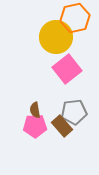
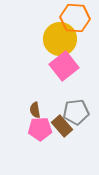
orange hexagon: rotated 16 degrees clockwise
yellow circle: moved 4 px right, 2 px down
pink square: moved 3 px left, 3 px up
gray pentagon: moved 2 px right
pink pentagon: moved 5 px right, 3 px down
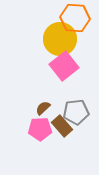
brown semicircle: moved 8 px right, 2 px up; rotated 56 degrees clockwise
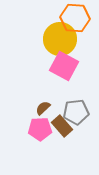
pink square: rotated 24 degrees counterclockwise
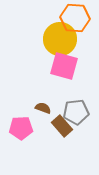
pink square: rotated 12 degrees counterclockwise
brown semicircle: rotated 63 degrees clockwise
pink pentagon: moved 19 px left, 1 px up
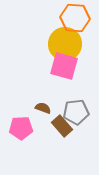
yellow circle: moved 5 px right, 5 px down
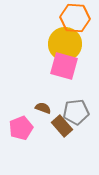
pink pentagon: rotated 20 degrees counterclockwise
